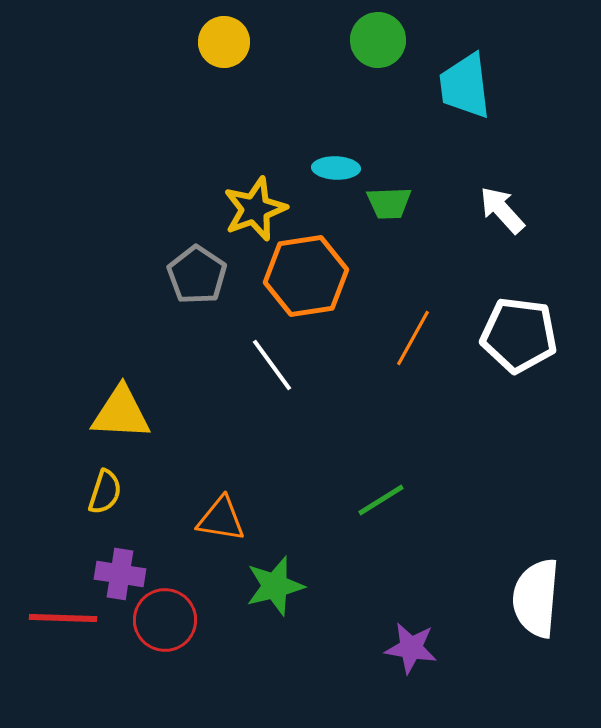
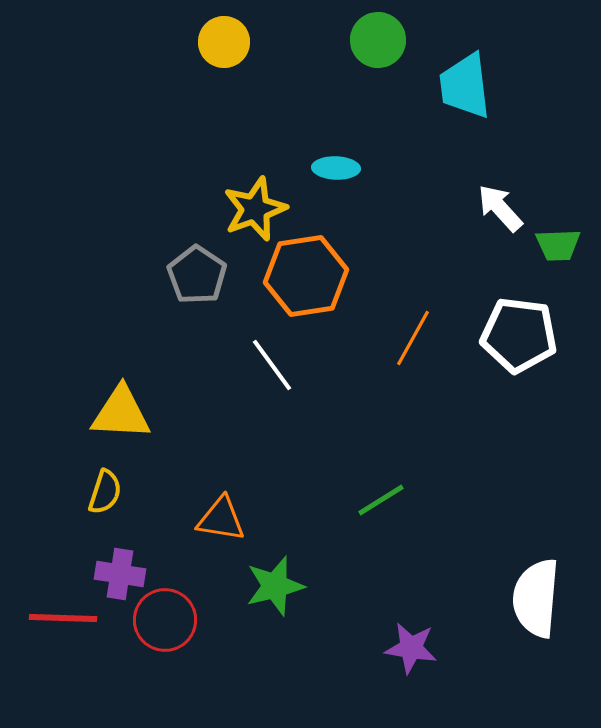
green trapezoid: moved 169 px right, 42 px down
white arrow: moved 2 px left, 2 px up
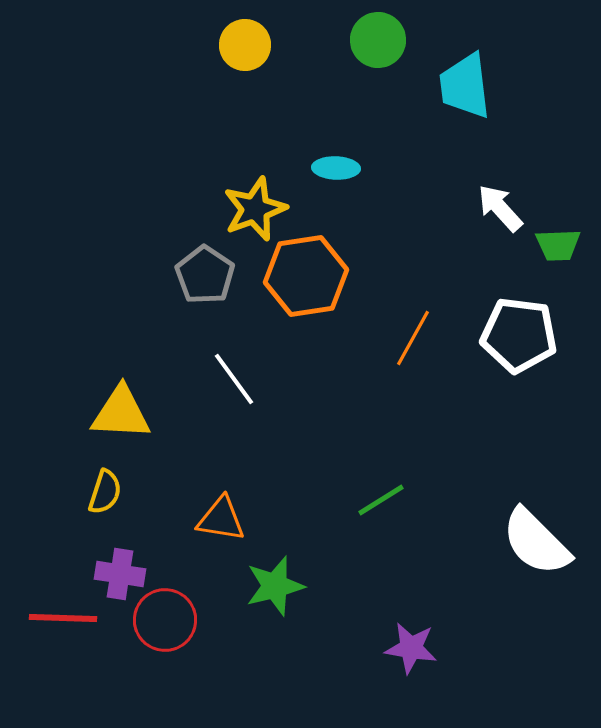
yellow circle: moved 21 px right, 3 px down
gray pentagon: moved 8 px right
white line: moved 38 px left, 14 px down
white semicircle: moved 56 px up; rotated 50 degrees counterclockwise
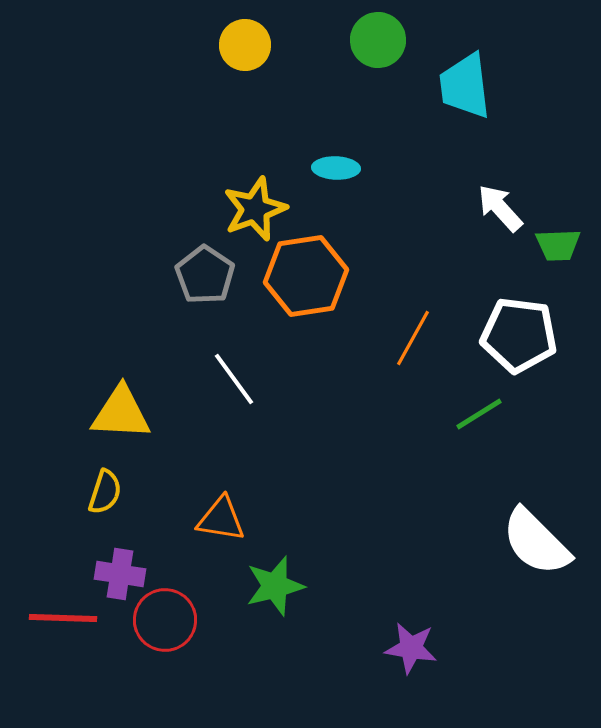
green line: moved 98 px right, 86 px up
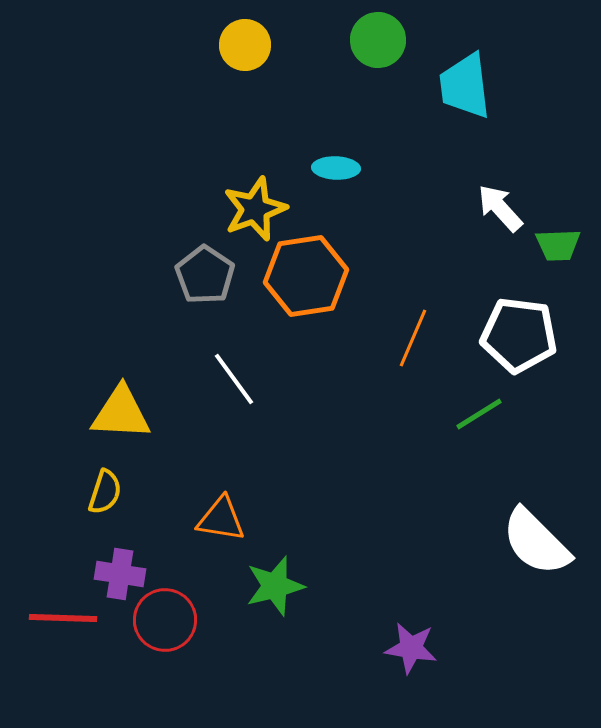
orange line: rotated 6 degrees counterclockwise
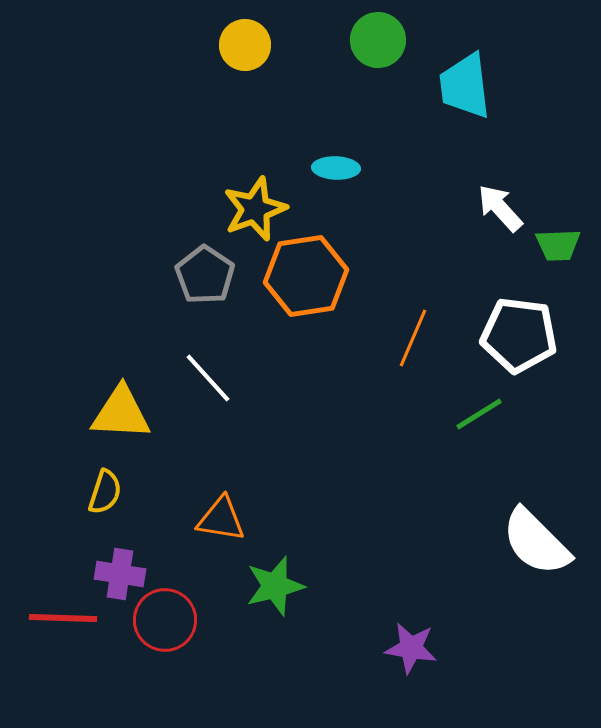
white line: moved 26 px left, 1 px up; rotated 6 degrees counterclockwise
